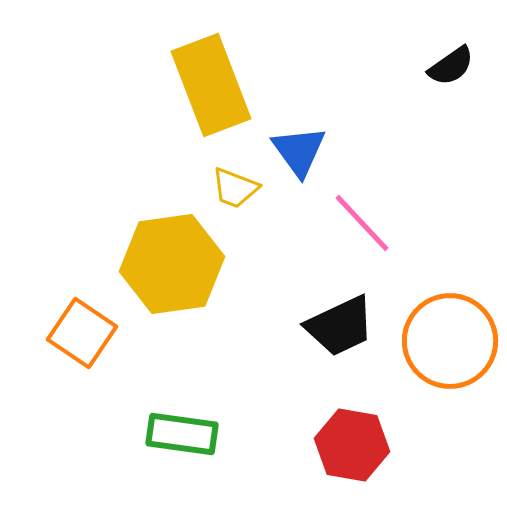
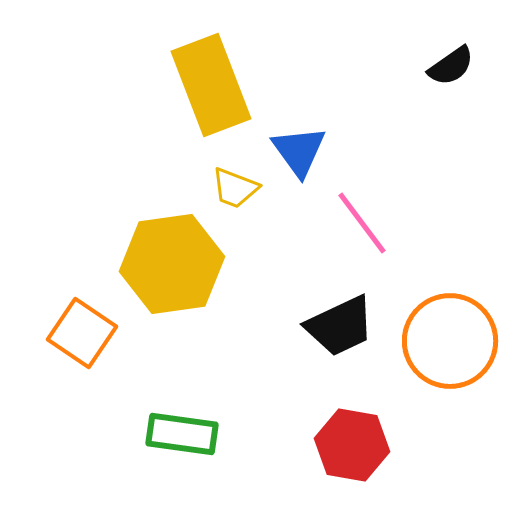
pink line: rotated 6 degrees clockwise
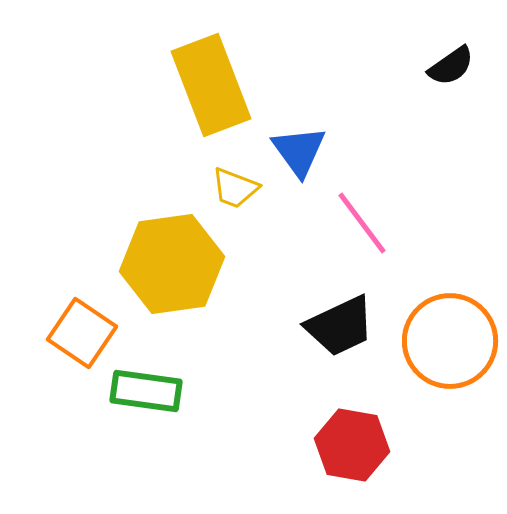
green rectangle: moved 36 px left, 43 px up
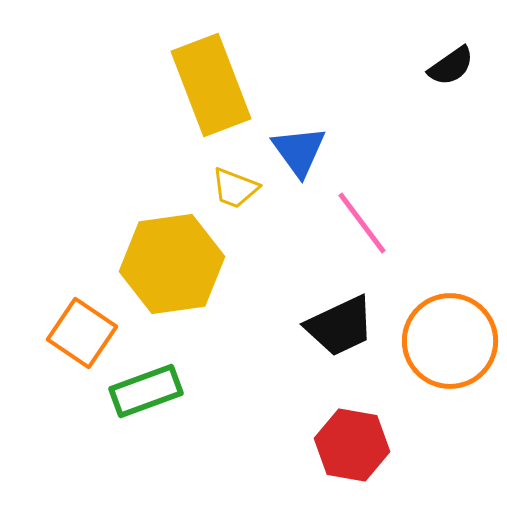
green rectangle: rotated 28 degrees counterclockwise
